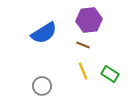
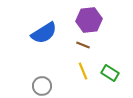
green rectangle: moved 1 px up
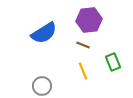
green rectangle: moved 3 px right, 11 px up; rotated 36 degrees clockwise
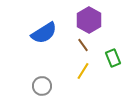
purple hexagon: rotated 25 degrees counterclockwise
brown line: rotated 32 degrees clockwise
green rectangle: moved 4 px up
yellow line: rotated 54 degrees clockwise
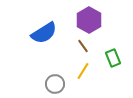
brown line: moved 1 px down
gray circle: moved 13 px right, 2 px up
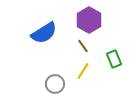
green rectangle: moved 1 px right, 1 px down
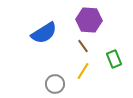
purple hexagon: rotated 25 degrees counterclockwise
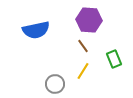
blue semicircle: moved 8 px left, 3 px up; rotated 20 degrees clockwise
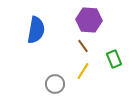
blue semicircle: rotated 68 degrees counterclockwise
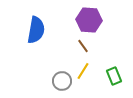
green rectangle: moved 17 px down
gray circle: moved 7 px right, 3 px up
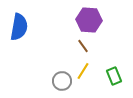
blue semicircle: moved 17 px left, 3 px up
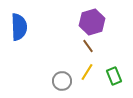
purple hexagon: moved 3 px right, 2 px down; rotated 20 degrees counterclockwise
blue semicircle: rotated 12 degrees counterclockwise
brown line: moved 5 px right
yellow line: moved 4 px right, 1 px down
